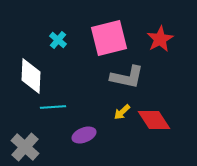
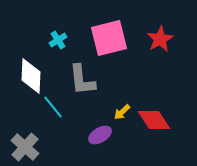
cyan cross: rotated 18 degrees clockwise
gray L-shape: moved 45 px left, 3 px down; rotated 72 degrees clockwise
cyan line: rotated 55 degrees clockwise
purple ellipse: moved 16 px right; rotated 10 degrees counterclockwise
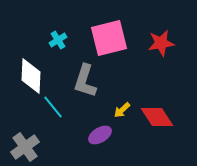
red star: moved 1 px right, 4 px down; rotated 20 degrees clockwise
gray L-shape: moved 3 px right, 1 px down; rotated 24 degrees clockwise
yellow arrow: moved 2 px up
red diamond: moved 3 px right, 3 px up
gray cross: rotated 12 degrees clockwise
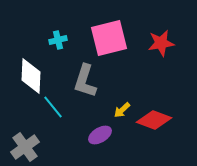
cyan cross: rotated 18 degrees clockwise
red diamond: moved 3 px left, 3 px down; rotated 36 degrees counterclockwise
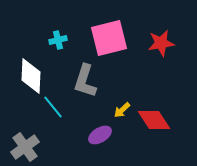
red diamond: rotated 36 degrees clockwise
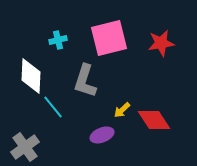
purple ellipse: moved 2 px right; rotated 10 degrees clockwise
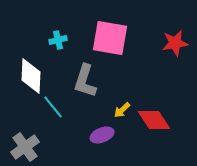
pink square: moved 1 px right; rotated 24 degrees clockwise
red star: moved 14 px right
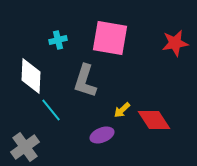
cyan line: moved 2 px left, 3 px down
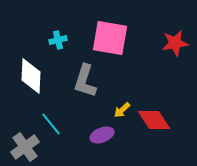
cyan line: moved 14 px down
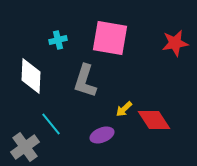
yellow arrow: moved 2 px right, 1 px up
